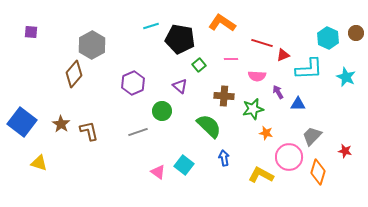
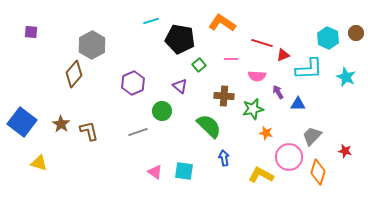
cyan line: moved 5 px up
cyan square: moved 6 px down; rotated 30 degrees counterclockwise
pink triangle: moved 3 px left
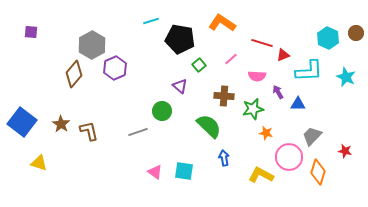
pink line: rotated 40 degrees counterclockwise
cyan L-shape: moved 2 px down
purple hexagon: moved 18 px left, 15 px up
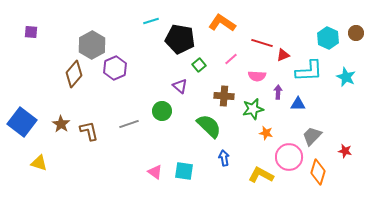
purple arrow: rotated 32 degrees clockwise
gray line: moved 9 px left, 8 px up
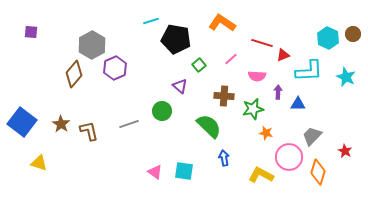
brown circle: moved 3 px left, 1 px down
black pentagon: moved 4 px left
red star: rotated 16 degrees clockwise
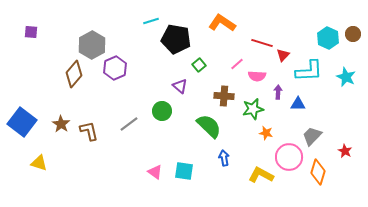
red triangle: rotated 24 degrees counterclockwise
pink line: moved 6 px right, 5 px down
gray line: rotated 18 degrees counterclockwise
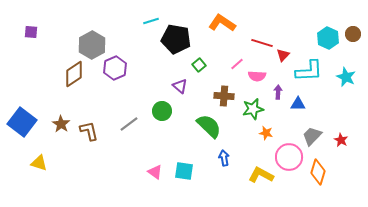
brown diamond: rotated 16 degrees clockwise
red star: moved 4 px left, 11 px up
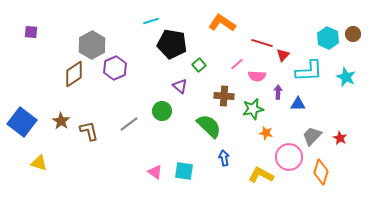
black pentagon: moved 4 px left, 5 px down
brown star: moved 3 px up
red star: moved 1 px left, 2 px up
orange diamond: moved 3 px right
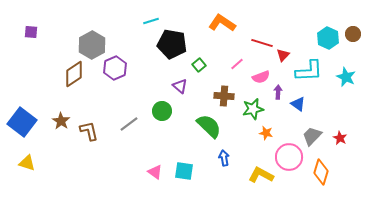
pink semicircle: moved 4 px right, 1 px down; rotated 24 degrees counterclockwise
blue triangle: rotated 35 degrees clockwise
yellow triangle: moved 12 px left
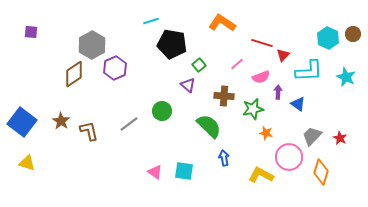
purple triangle: moved 8 px right, 1 px up
